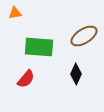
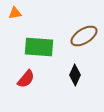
black diamond: moved 1 px left, 1 px down
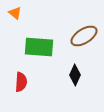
orange triangle: rotated 48 degrees clockwise
red semicircle: moved 5 px left, 3 px down; rotated 36 degrees counterclockwise
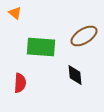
green rectangle: moved 2 px right
black diamond: rotated 30 degrees counterclockwise
red semicircle: moved 1 px left, 1 px down
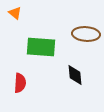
brown ellipse: moved 2 px right, 2 px up; rotated 36 degrees clockwise
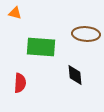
orange triangle: rotated 24 degrees counterclockwise
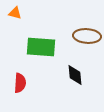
brown ellipse: moved 1 px right, 2 px down
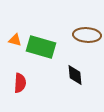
orange triangle: moved 27 px down
brown ellipse: moved 1 px up
green rectangle: rotated 12 degrees clockwise
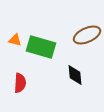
brown ellipse: rotated 28 degrees counterclockwise
